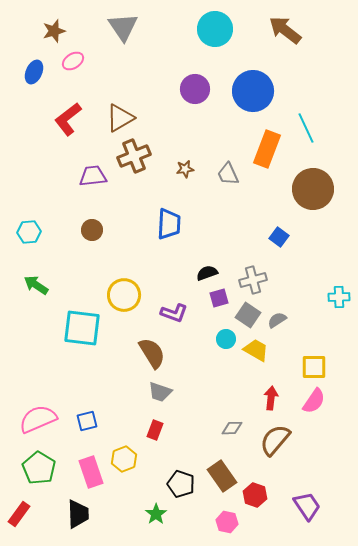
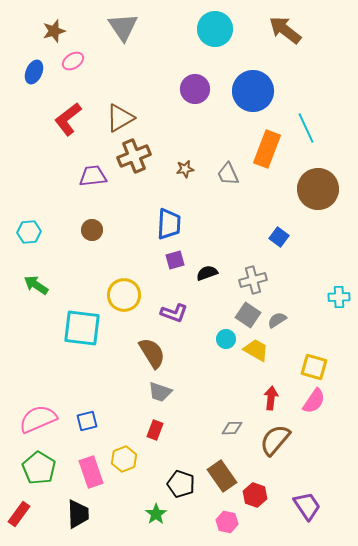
brown circle at (313, 189): moved 5 px right
purple square at (219, 298): moved 44 px left, 38 px up
yellow square at (314, 367): rotated 16 degrees clockwise
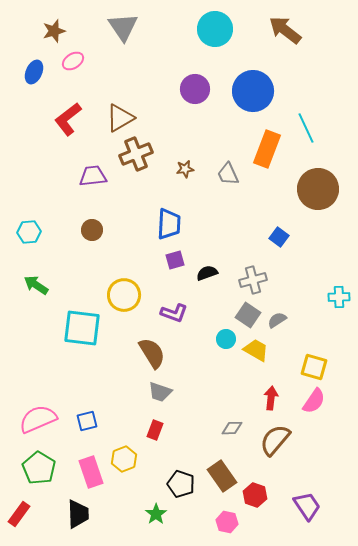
brown cross at (134, 156): moved 2 px right, 2 px up
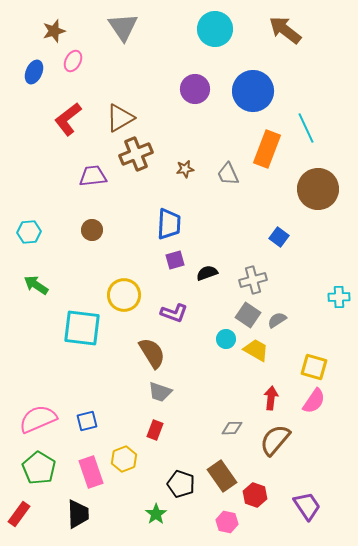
pink ellipse at (73, 61): rotated 30 degrees counterclockwise
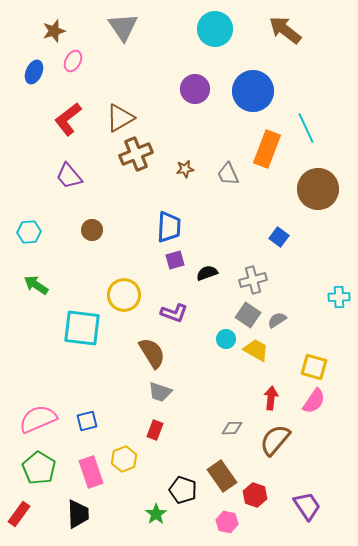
purple trapezoid at (93, 176): moved 24 px left; rotated 124 degrees counterclockwise
blue trapezoid at (169, 224): moved 3 px down
black pentagon at (181, 484): moved 2 px right, 6 px down
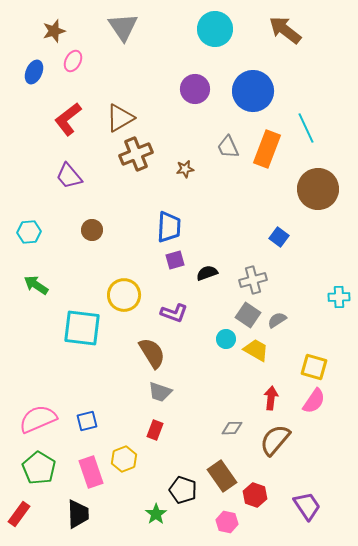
gray trapezoid at (228, 174): moved 27 px up
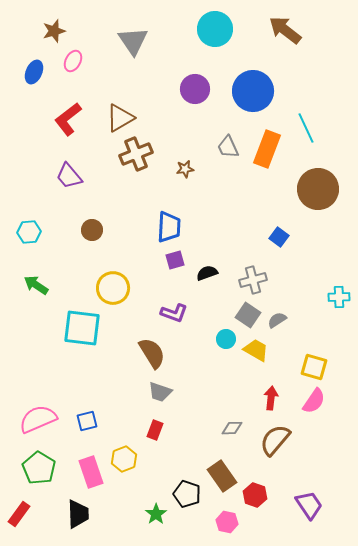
gray triangle at (123, 27): moved 10 px right, 14 px down
yellow circle at (124, 295): moved 11 px left, 7 px up
black pentagon at (183, 490): moved 4 px right, 4 px down
purple trapezoid at (307, 506): moved 2 px right, 1 px up
